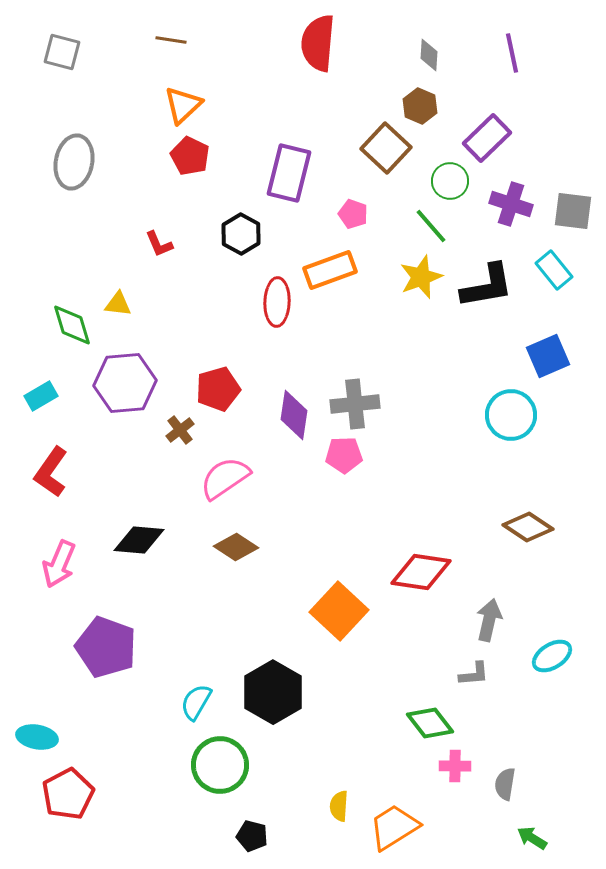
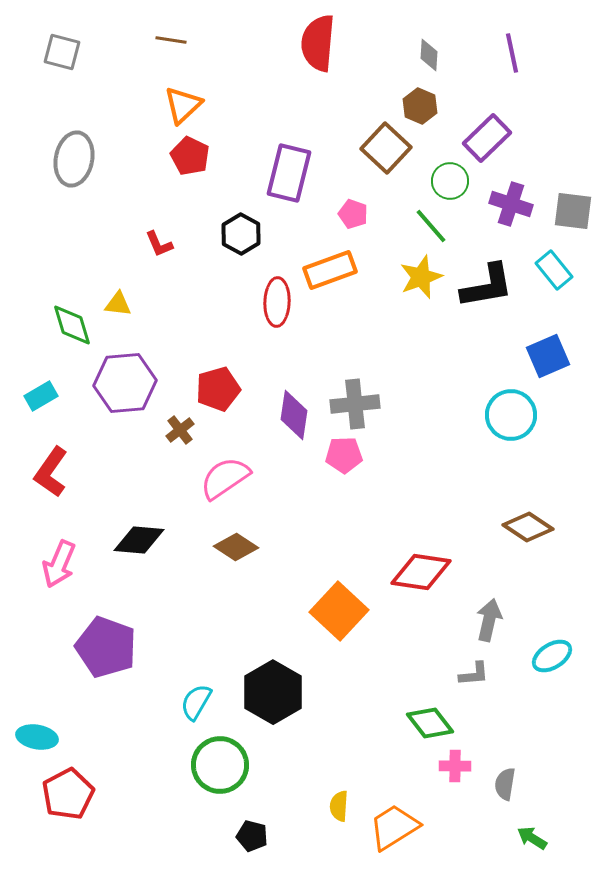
gray ellipse at (74, 162): moved 3 px up
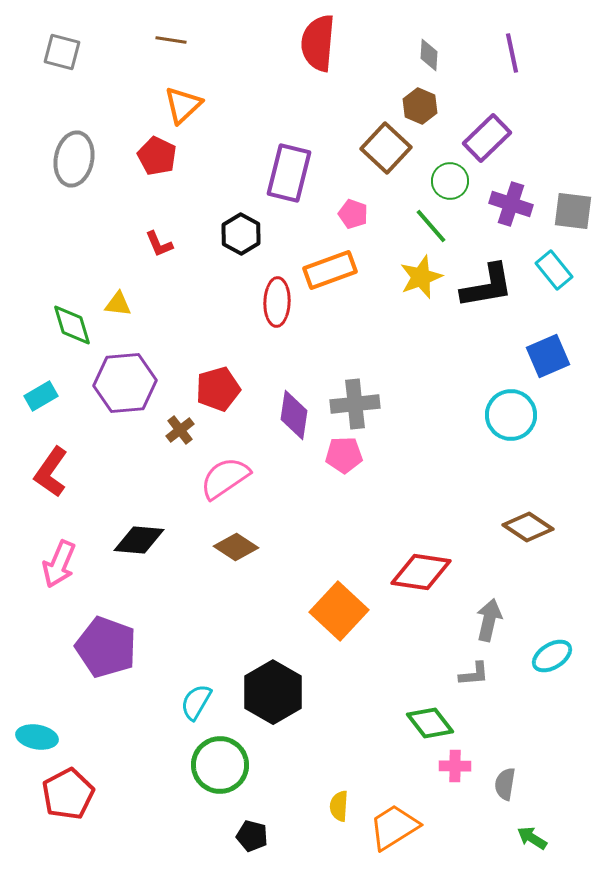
red pentagon at (190, 156): moved 33 px left
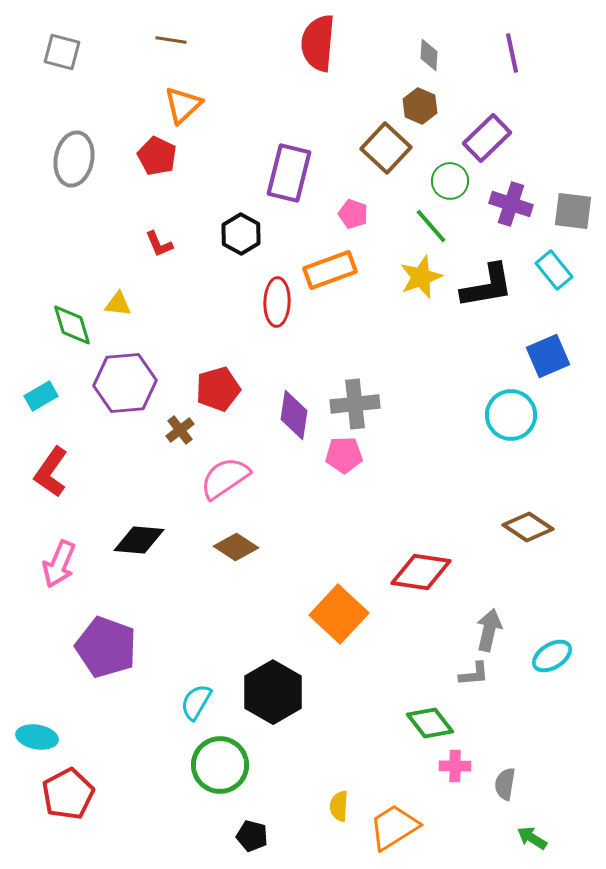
orange square at (339, 611): moved 3 px down
gray arrow at (489, 620): moved 10 px down
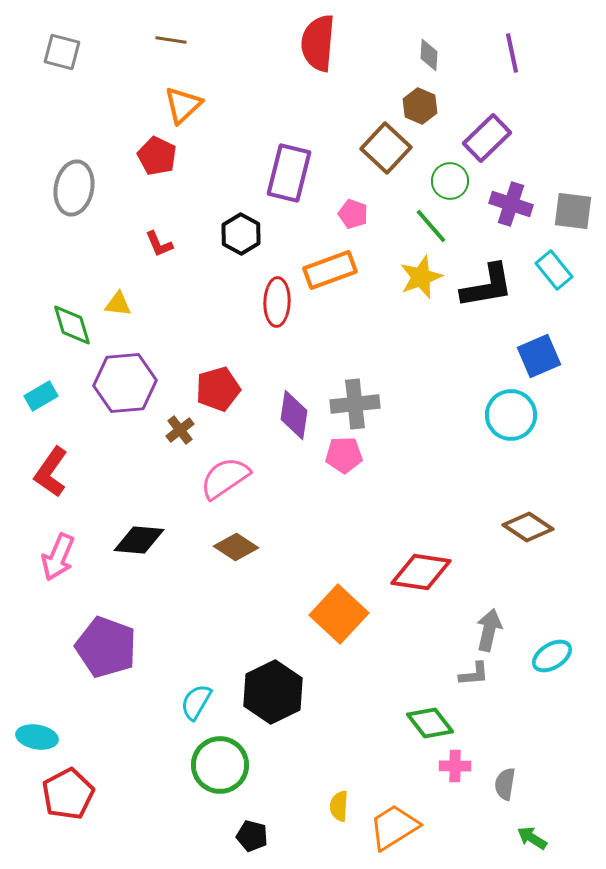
gray ellipse at (74, 159): moved 29 px down
blue square at (548, 356): moved 9 px left
pink arrow at (59, 564): moved 1 px left, 7 px up
black hexagon at (273, 692): rotated 4 degrees clockwise
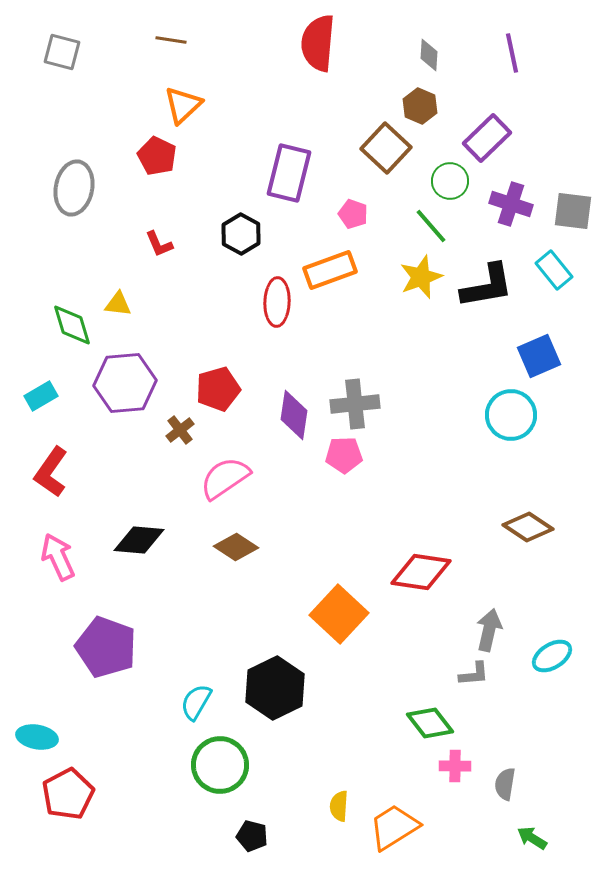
pink arrow at (58, 557): rotated 132 degrees clockwise
black hexagon at (273, 692): moved 2 px right, 4 px up
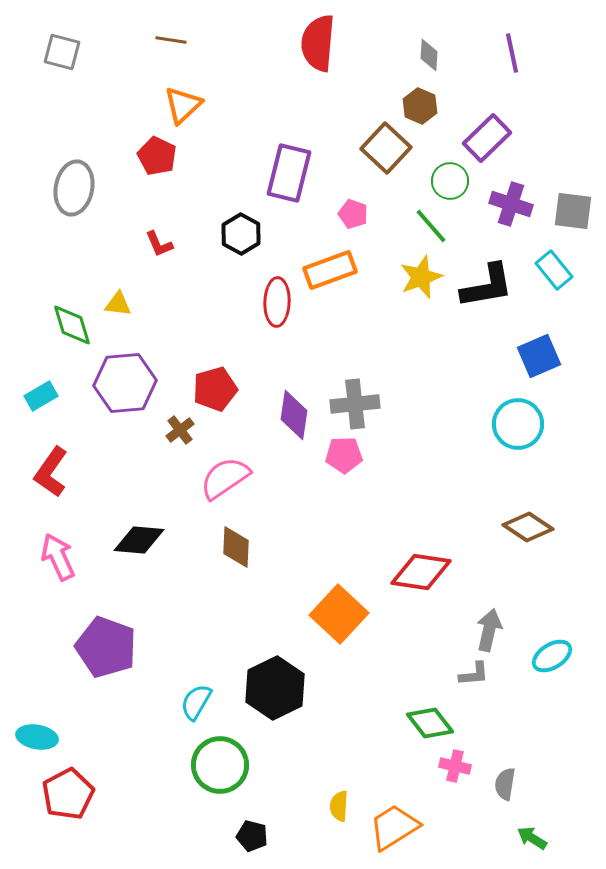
red pentagon at (218, 389): moved 3 px left
cyan circle at (511, 415): moved 7 px right, 9 px down
brown diamond at (236, 547): rotated 60 degrees clockwise
pink cross at (455, 766): rotated 12 degrees clockwise
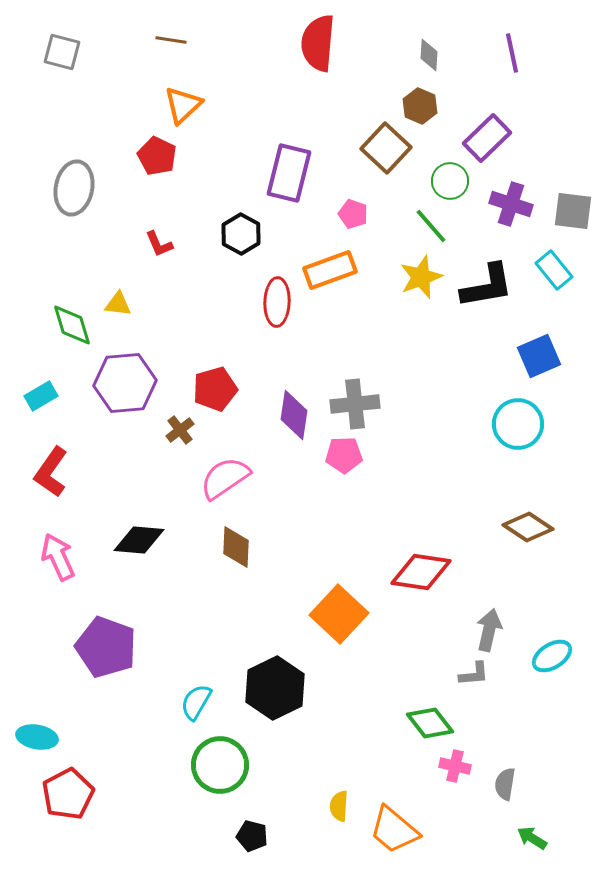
orange trapezoid at (394, 827): moved 3 px down; rotated 108 degrees counterclockwise
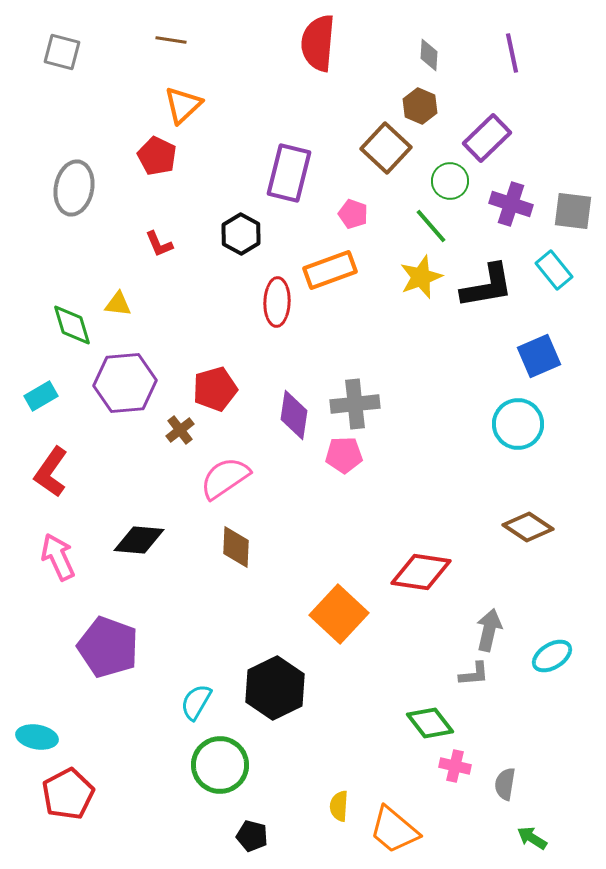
purple pentagon at (106, 647): moved 2 px right
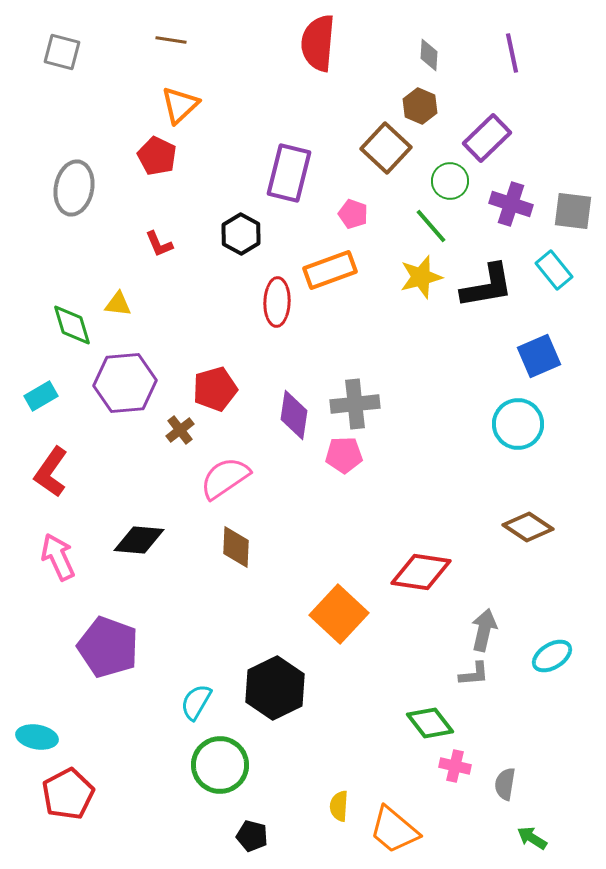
orange triangle at (183, 105): moved 3 px left
yellow star at (421, 277): rotated 6 degrees clockwise
gray arrow at (489, 630): moved 5 px left
